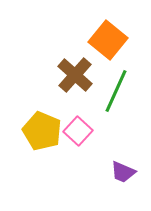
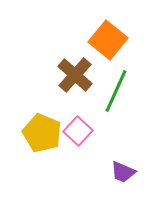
yellow pentagon: moved 2 px down
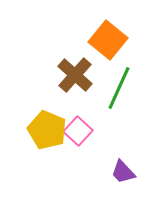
green line: moved 3 px right, 3 px up
yellow pentagon: moved 5 px right, 3 px up
purple trapezoid: rotated 24 degrees clockwise
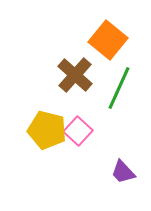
yellow pentagon: rotated 9 degrees counterclockwise
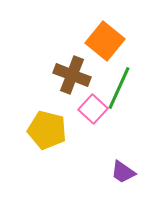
orange square: moved 3 px left, 1 px down
brown cross: moved 3 px left; rotated 21 degrees counterclockwise
pink square: moved 15 px right, 22 px up
purple trapezoid: rotated 12 degrees counterclockwise
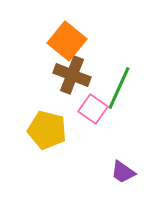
orange square: moved 38 px left
pink square: rotated 8 degrees counterclockwise
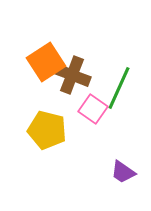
orange square: moved 21 px left, 21 px down; rotated 18 degrees clockwise
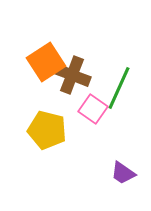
purple trapezoid: moved 1 px down
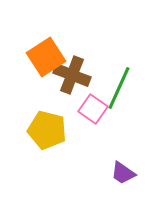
orange square: moved 5 px up
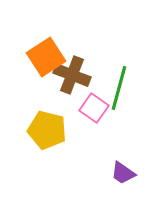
green line: rotated 9 degrees counterclockwise
pink square: moved 1 px right, 1 px up
